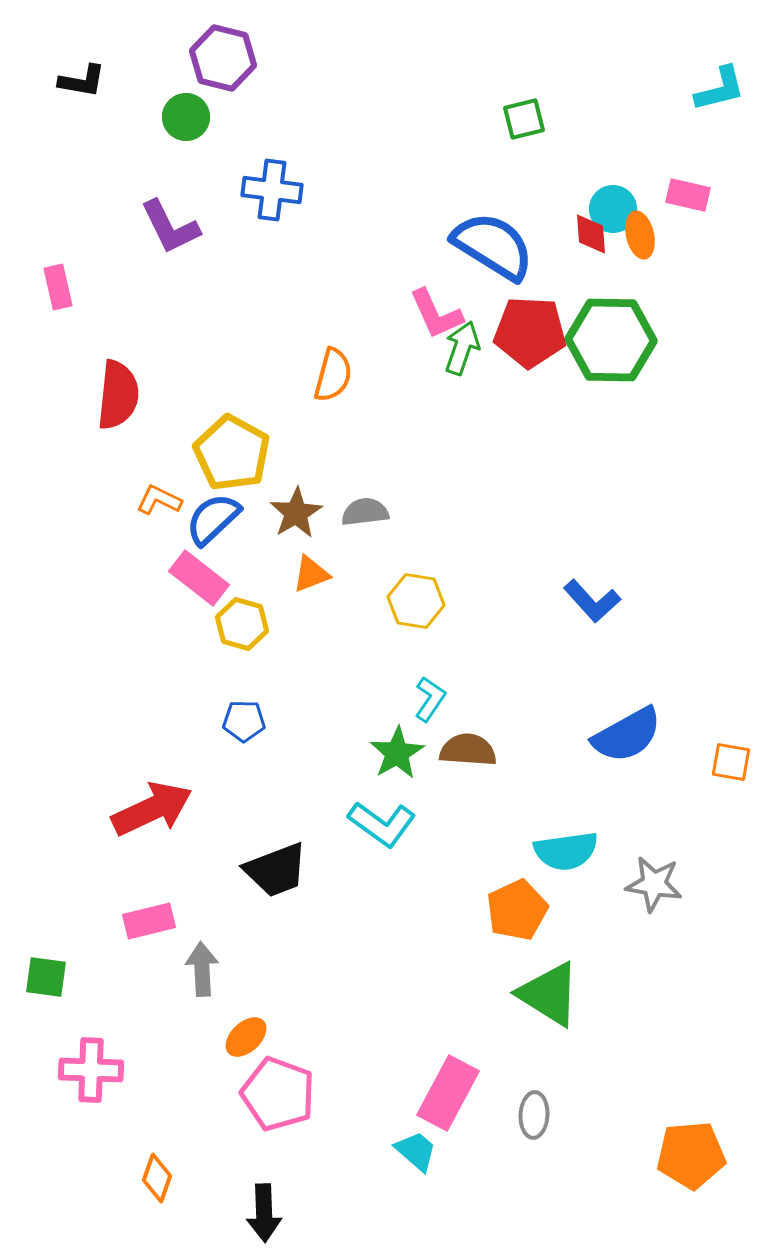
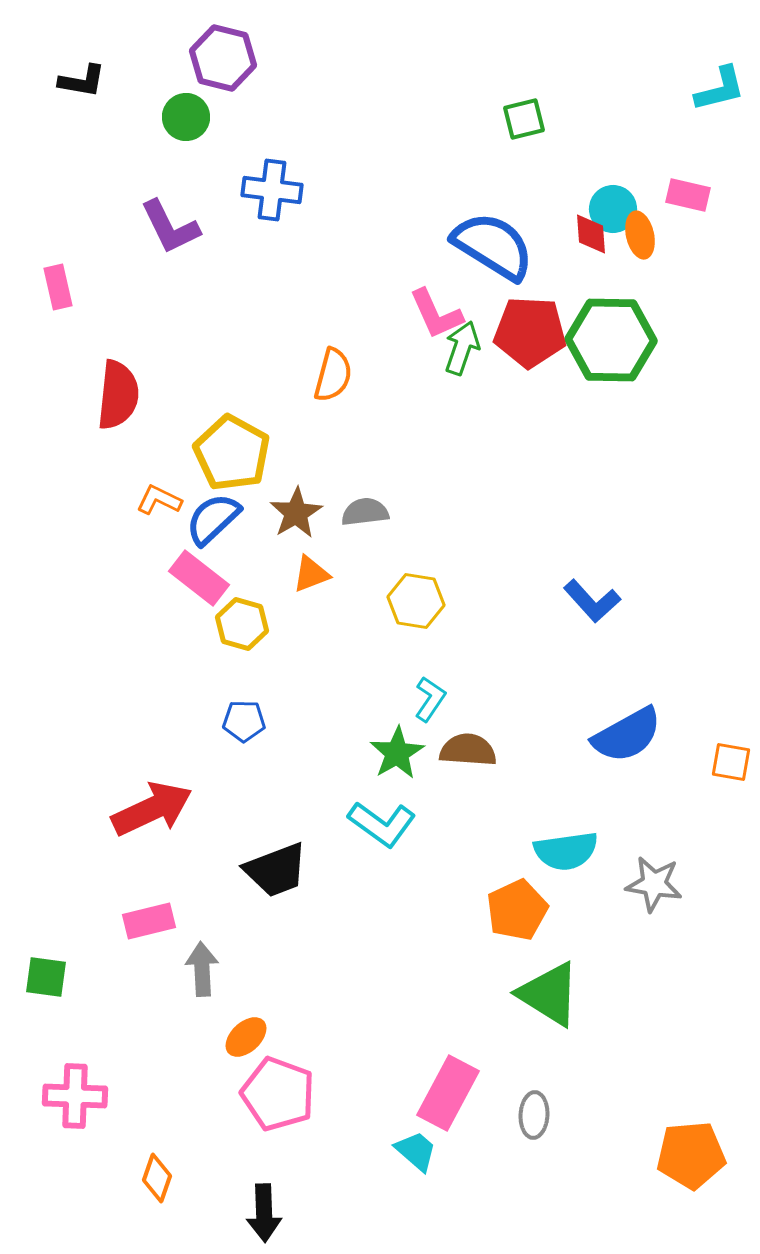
pink cross at (91, 1070): moved 16 px left, 26 px down
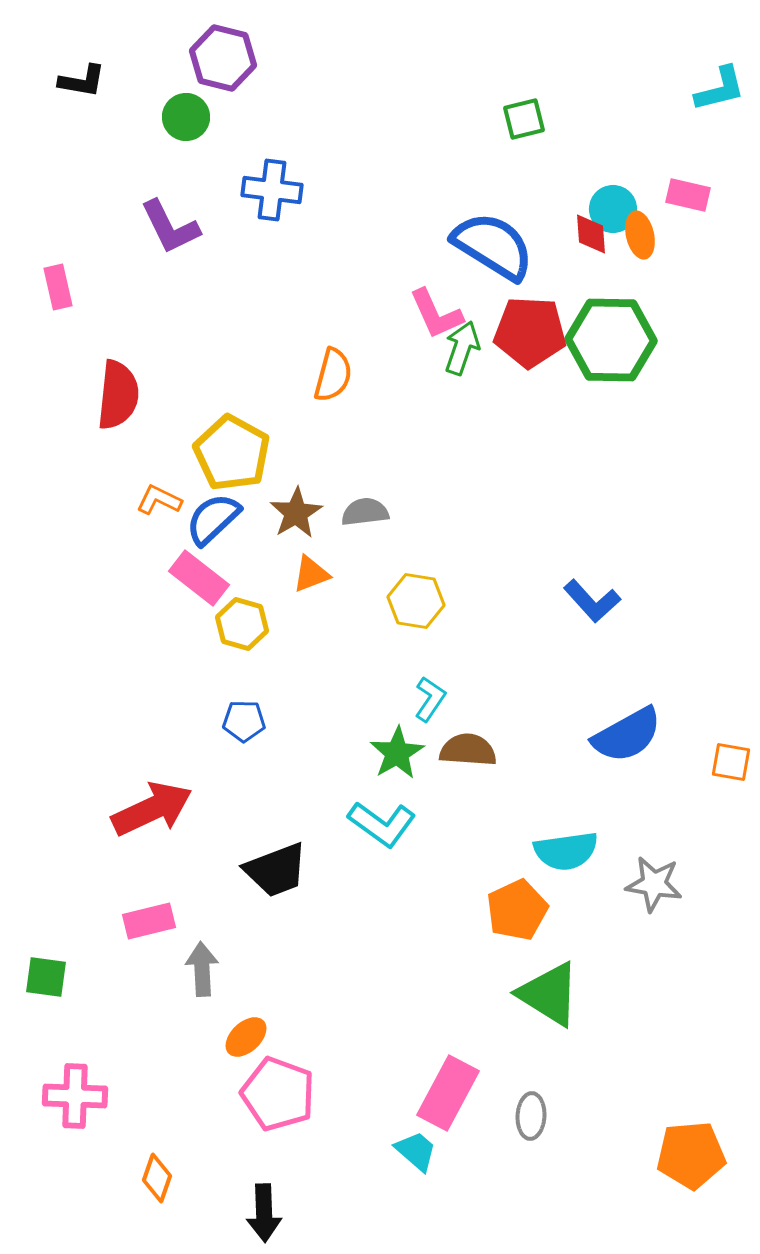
gray ellipse at (534, 1115): moved 3 px left, 1 px down
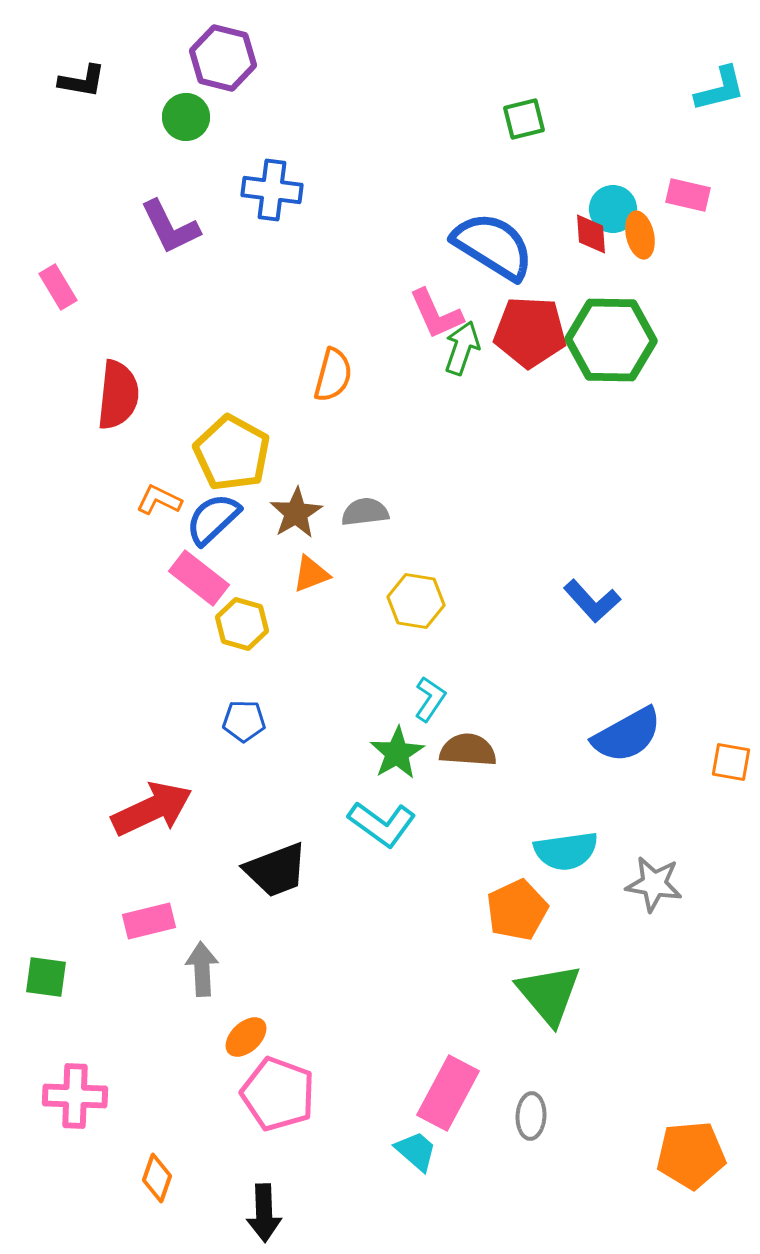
pink rectangle at (58, 287): rotated 18 degrees counterclockwise
green triangle at (549, 994): rotated 18 degrees clockwise
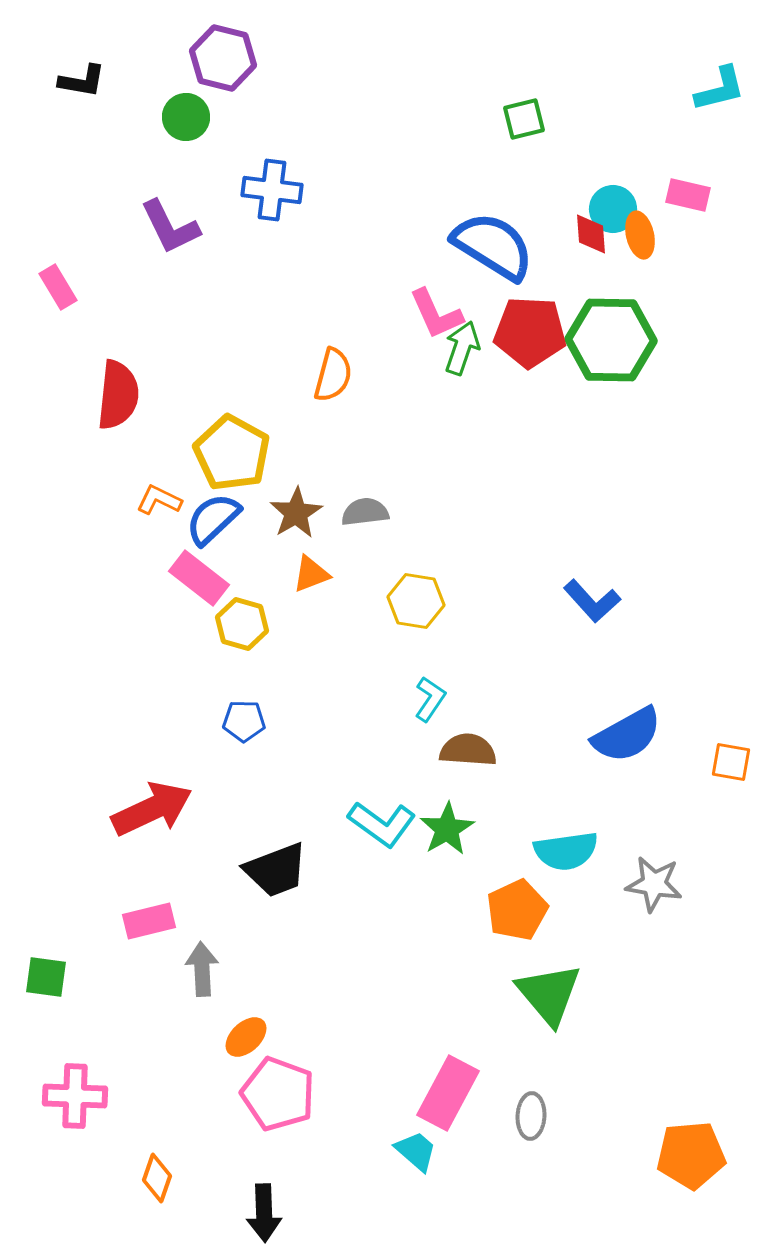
green star at (397, 753): moved 50 px right, 76 px down
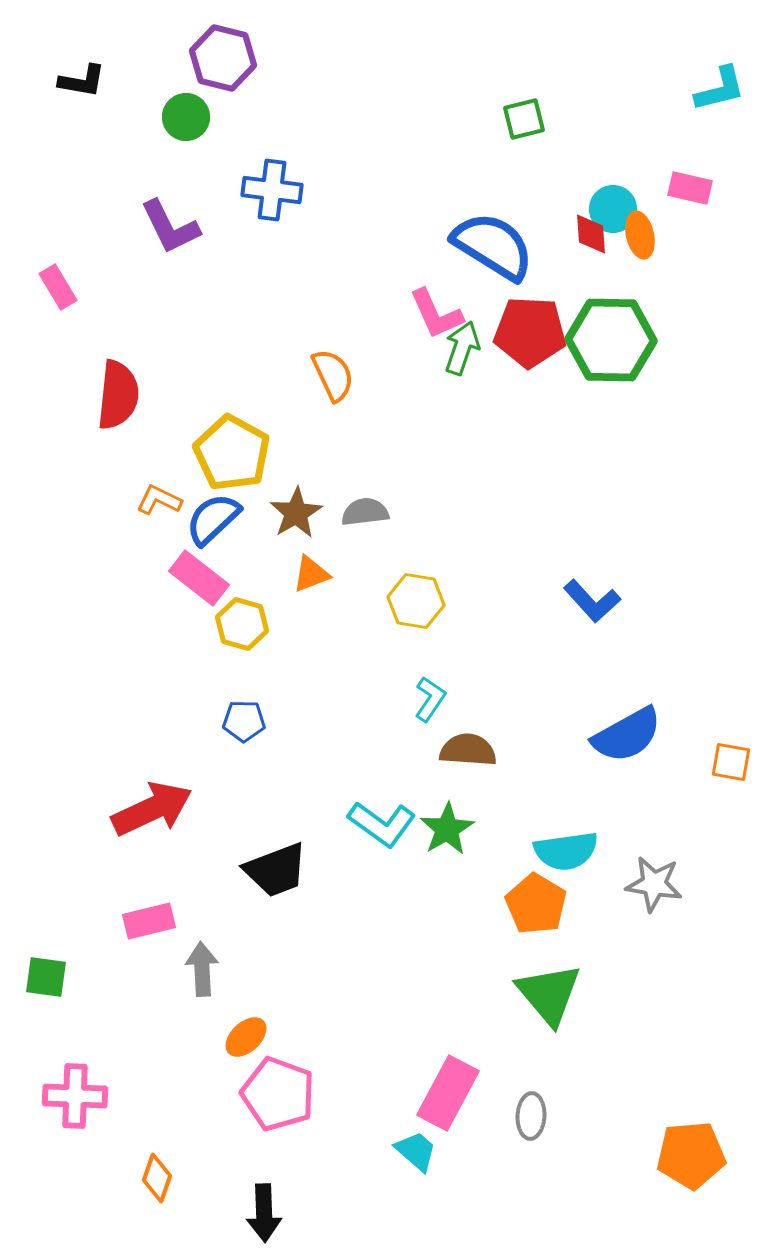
pink rectangle at (688, 195): moved 2 px right, 7 px up
orange semicircle at (333, 375): rotated 40 degrees counterclockwise
orange pentagon at (517, 910): moved 19 px right, 6 px up; rotated 16 degrees counterclockwise
